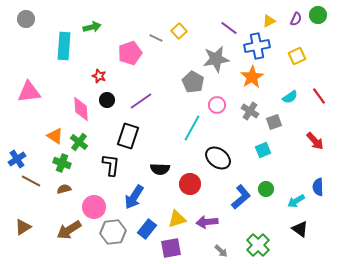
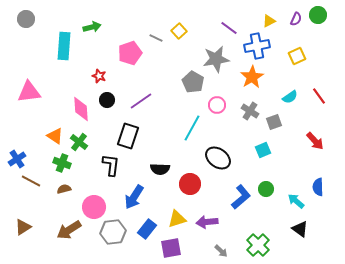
cyan arrow at (296, 201): rotated 72 degrees clockwise
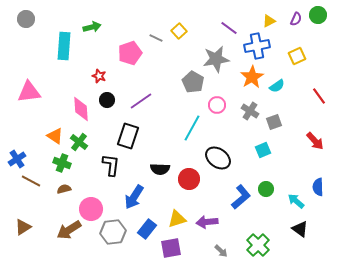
cyan semicircle at (290, 97): moved 13 px left, 11 px up
red circle at (190, 184): moved 1 px left, 5 px up
pink circle at (94, 207): moved 3 px left, 2 px down
